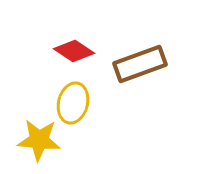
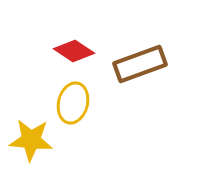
yellow star: moved 8 px left
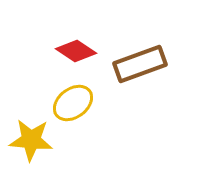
red diamond: moved 2 px right
yellow ellipse: rotated 39 degrees clockwise
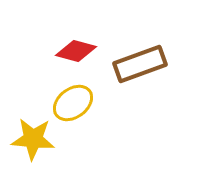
red diamond: rotated 18 degrees counterclockwise
yellow star: moved 2 px right, 1 px up
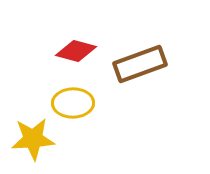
yellow ellipse: rotated 36 degrees clockwise
yellow star: rotated 9 degrees counterclockwise
